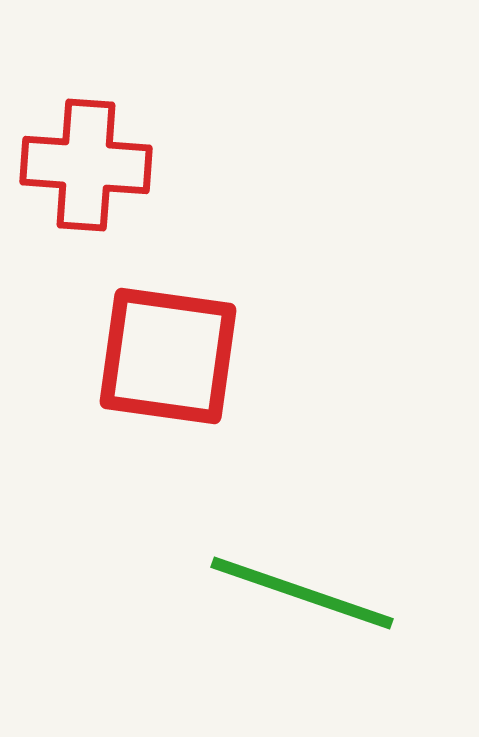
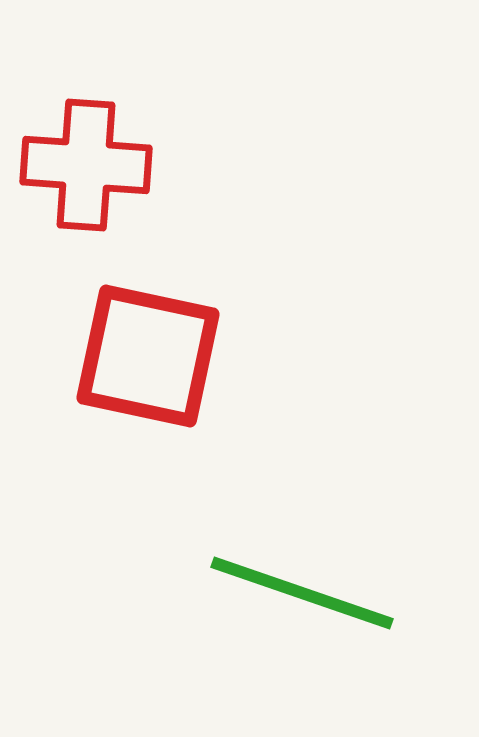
red square: moved 20 px left; rotated 4 degrees clockwise
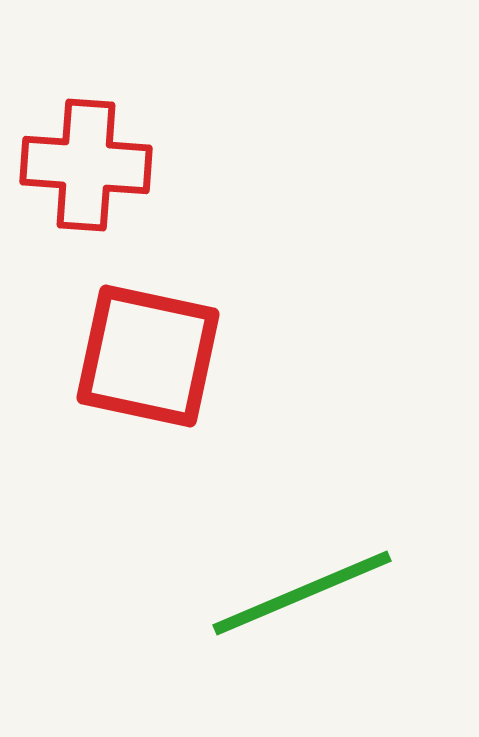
green line: rotated 42 degrees counterclockwise
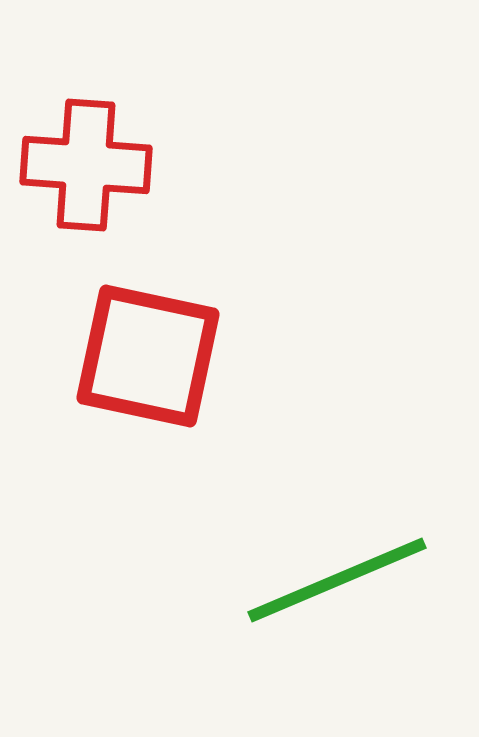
green line: moved 35 px right, 13 px up
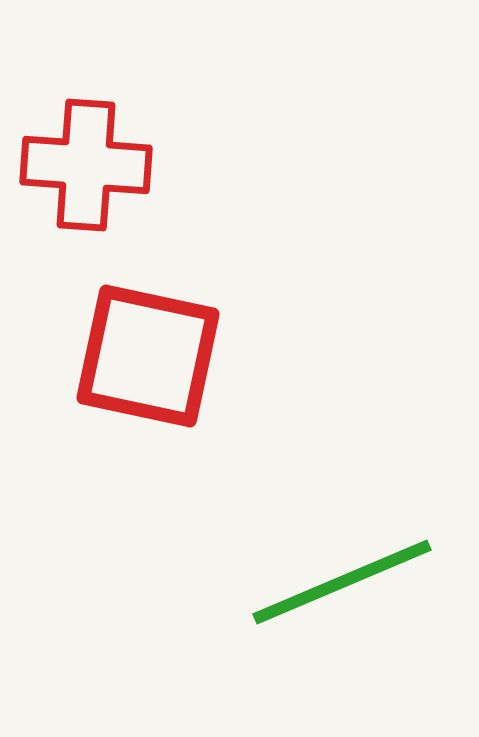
green line: moved 5 px right, 2 px down
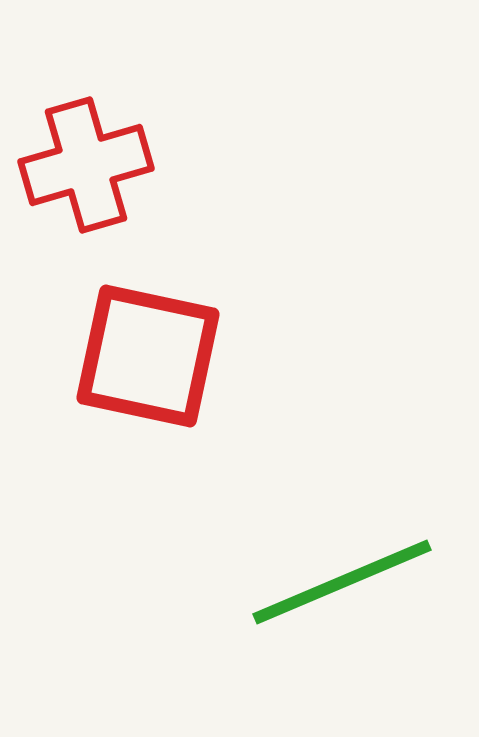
red cross: rotated 20 degrees counterclockwise
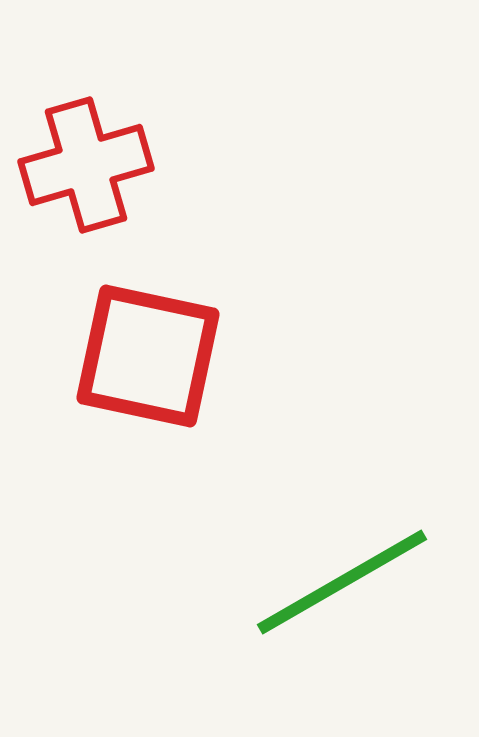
green line: rotated 7 degrees counterclockwise
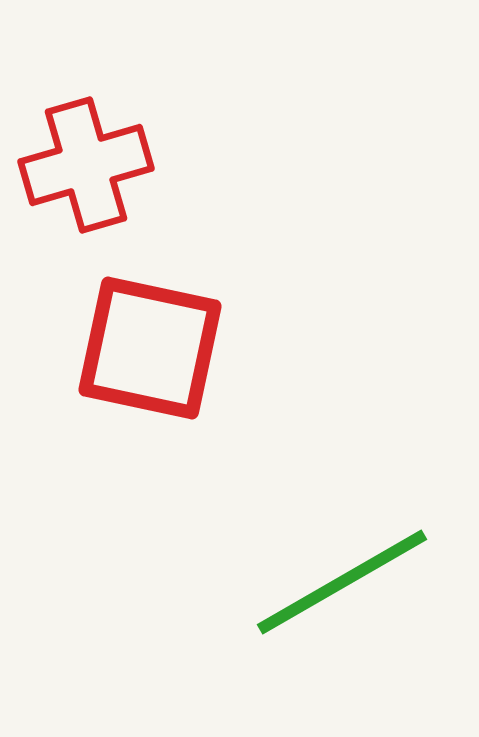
red square: moved 2 px right, 8 px up
